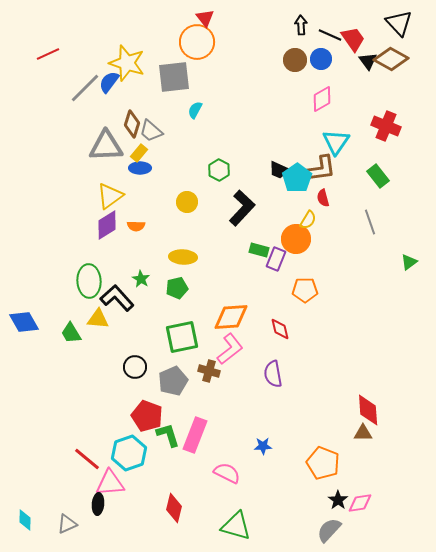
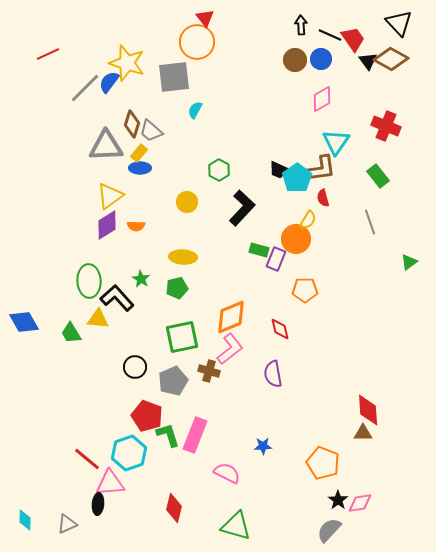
orange diamond at (231, 317): rotated 18 degrees counterclockwise
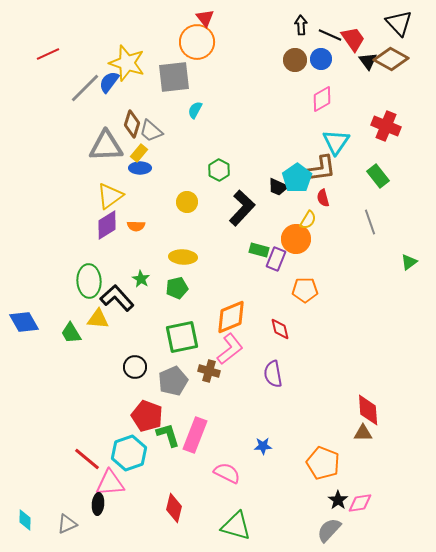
black trapezoid at (279, 170): moved 1 px left, 17 px down
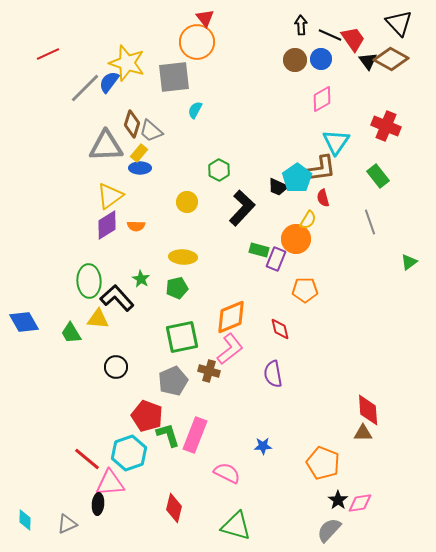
black circle at (135, 367): moved 19 px left
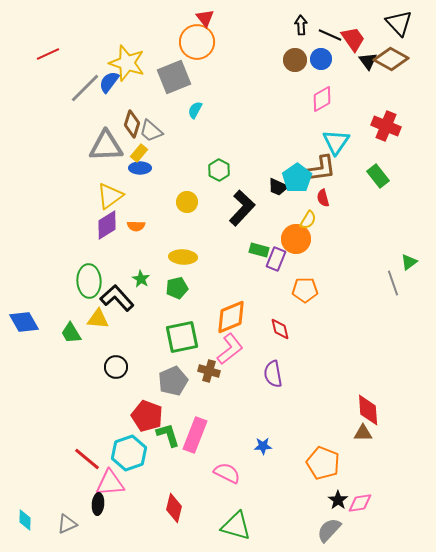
gray square at (174, 77): rotated 16 degrees counterclockwise
gray line at (370, 222): moved 23 px right, 61 px down
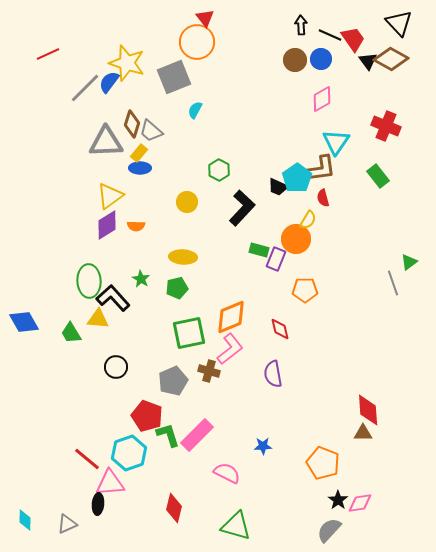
gray triangle at (106, 146): moved 4 px up
black L-shape at (117, 298): moved 4 px left
green square at (182, 337): moved 7 px right, 4 px up
pink rectangle at (195, 435): moved 2 px right; rotated 24 degrees clockwise
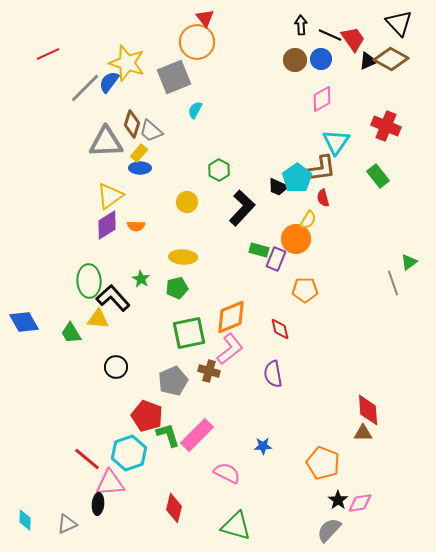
black triangle at (368, 61): rotated 42 degrees clockwise
